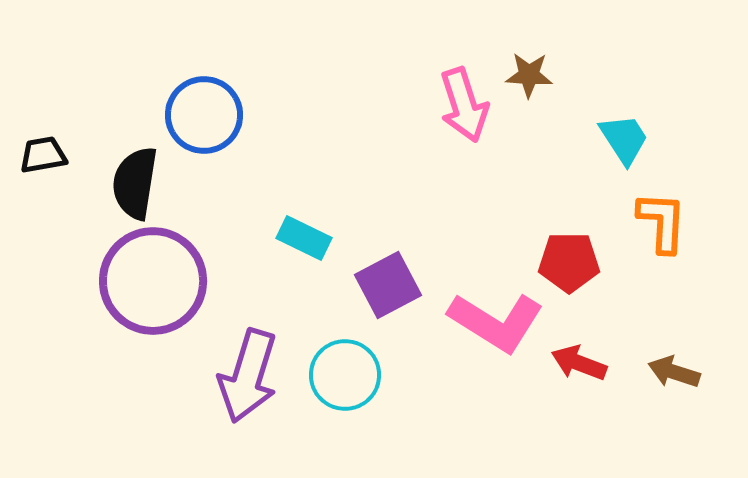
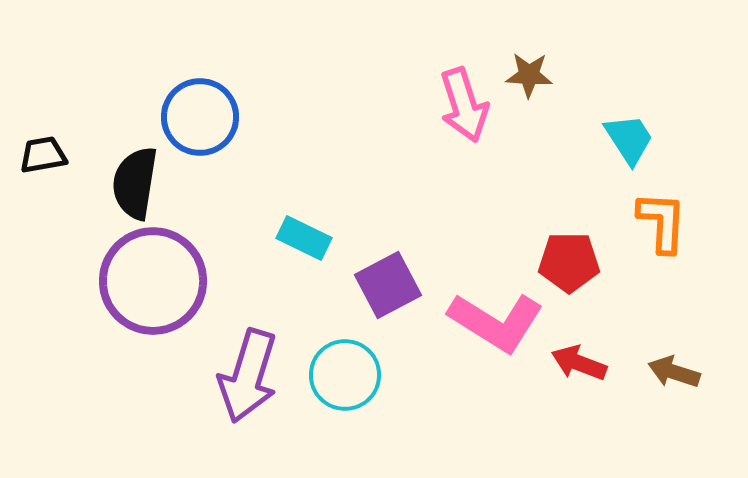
blue circle: moved 4 px left, 2 px down
cyan trapezoid: moved 5 px right
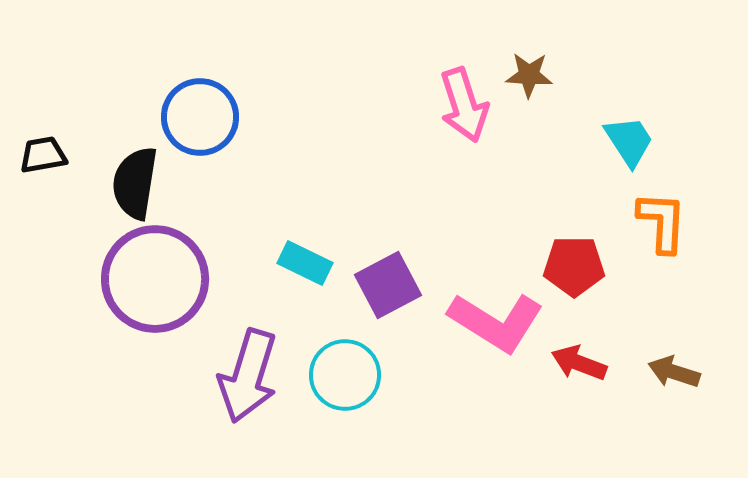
cyan trapezoid: moved 2 px down
cyan rectangle: moved 1 px right, 25 px down
red pentagon: moved 5 px right, 4 px down
purple circle: moved 2 px right, 2 px up
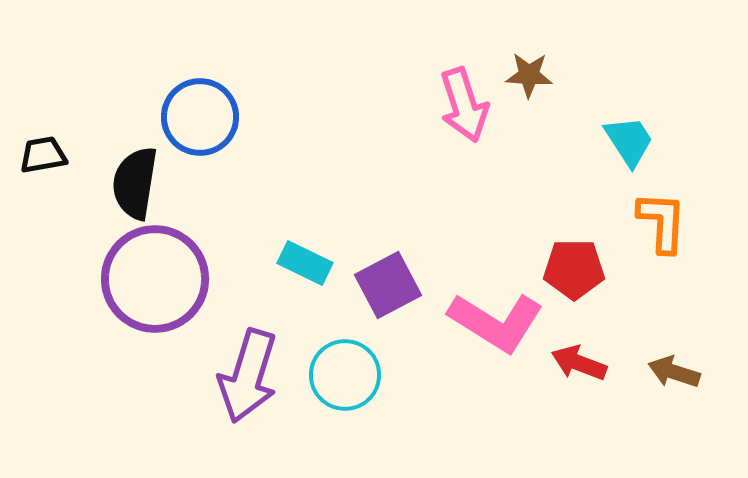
red pentagon: moved 3 px down
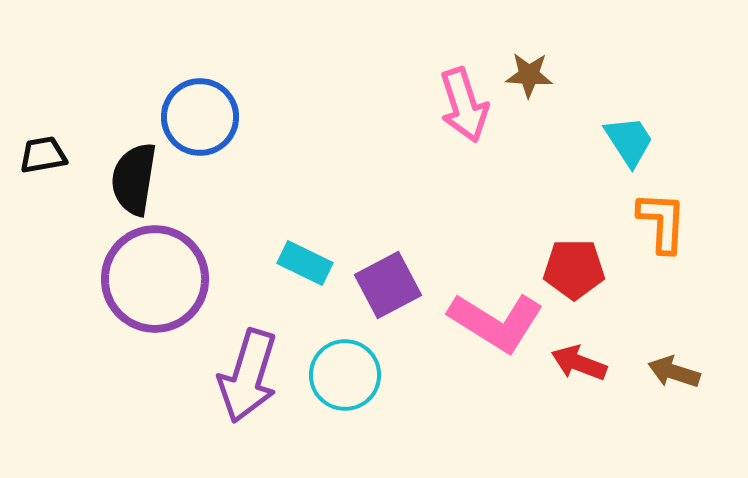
black semicircle: moved 1 px left, 4 px up
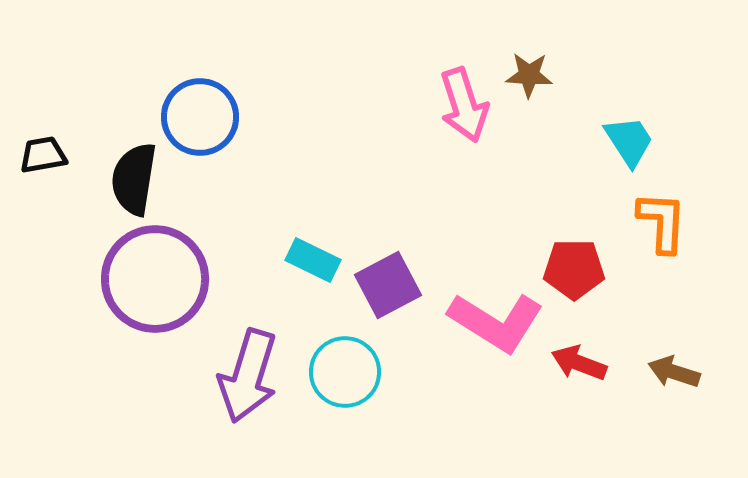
cyan rectangle: moved 8 px right, 3 px up
cyan circle: moved 3 px up
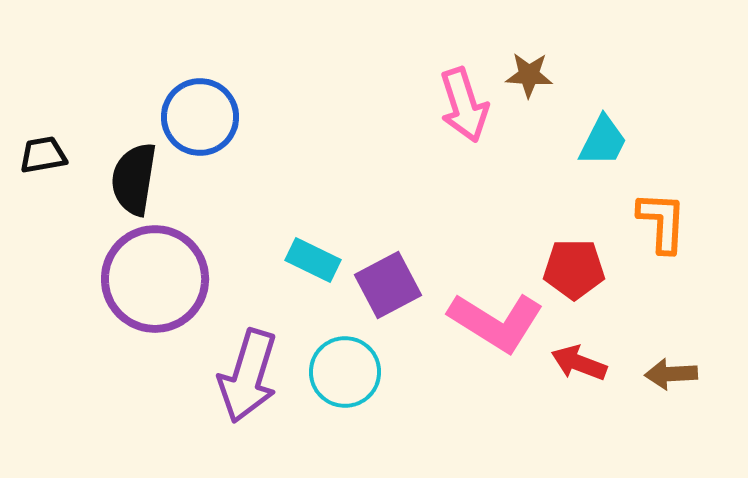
cyan trapezoid: moved 26 px left; rotated 60 degrees clockwise
brown arrow: moved 3 px left, 2 px down; rotated 21 degrees counterclockwise
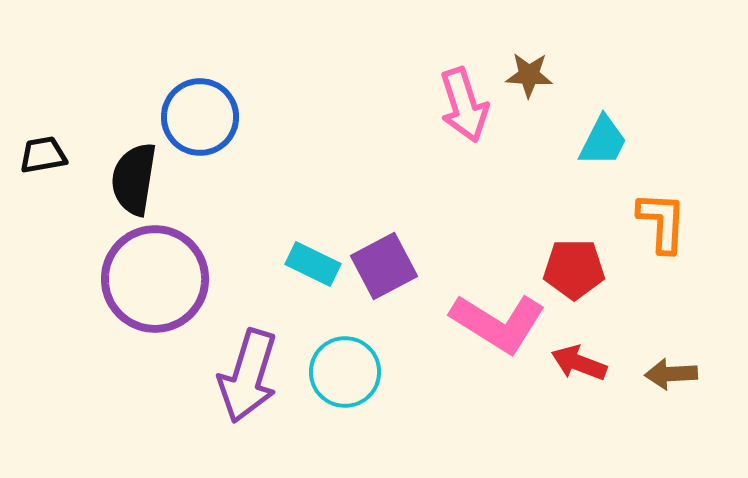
cyan rectangle: moved 4 px down
purple square: moved 4 px left, 19 px up
pink L-shape: moved 2 px right, 1 px down
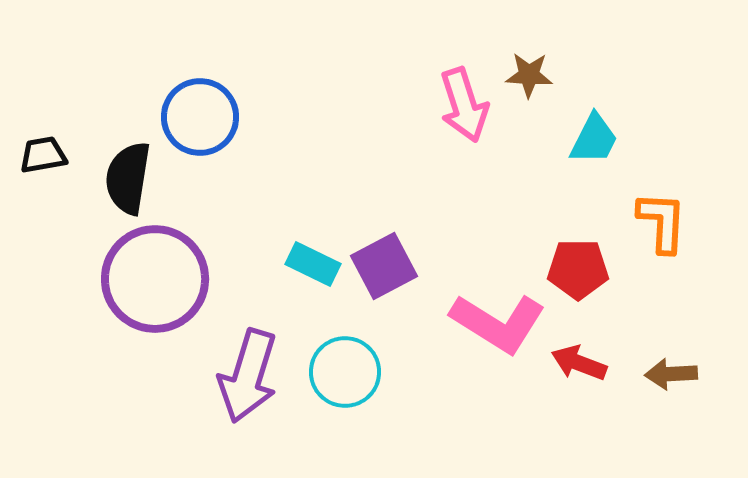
cyan trapezoid: moved 9 px left, 2 px up
black semicircle: moved 6 px left, 1 px up
red pentagon: moved 4 px right
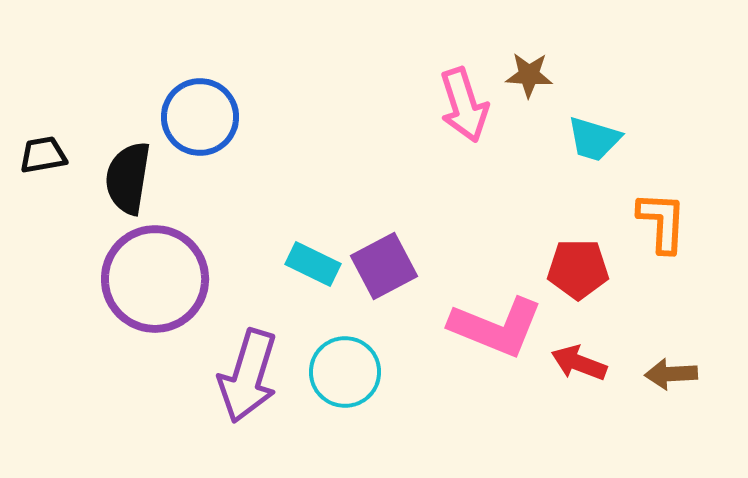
cyan trapezoid: rotated 80 degrees clockwise
pink L-shape: moved 2 px left, 4 px down; rotated 10 degrees counterclockwise
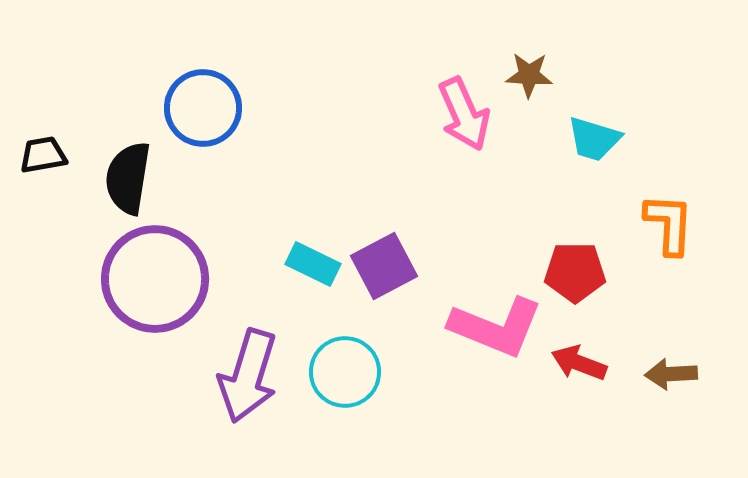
pink arrow: moved 9 px down; rotated 6 degrees counterclockwise
blue circle: moved 3 px right, 9 px up
orange L-shape: moved 7 px right, 2 px down
red pentagon: moved 3 px left, 3 px down
